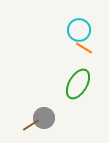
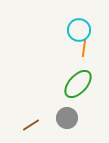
orange line: rotated 66 degrees clockwise
green ellipse: rotated 12 degrees clockwise
gray circle: moved 23 px right
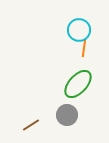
gray circle: moved 3 px up
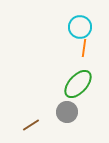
cyan circle: moved 1 px right, 3 px up
gray circle: moved 3 px up
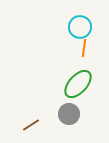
gray circle: moved 2 px right, 2 px down
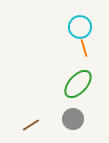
orange line: rotated 24 degrees counterclockwise
gray circle: moved 4 px right, 5 px down
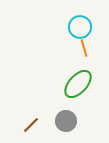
gray circle: moved 7 px left, 2 px down
brown line: rotated 12 degrees counterclockwise
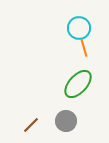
cyan circle: moved 1 px left, 1 px down
